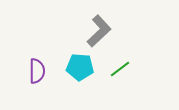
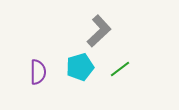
cyan pentagon: rotated 20 degrees counterclockwise
purple semicircle: moved 1 px right, 1 px down
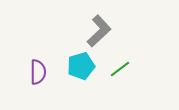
cyan pentagon: moved 1 px right, 1 px up
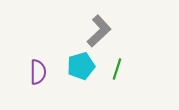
green line: moved 3 px left; rotated 35 degrees counterclockwise
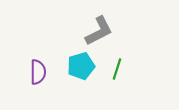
gray L-shape: rotated 16 degrees clockwise
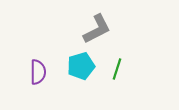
gray L-shape: moved 2 px left, 2 px up
